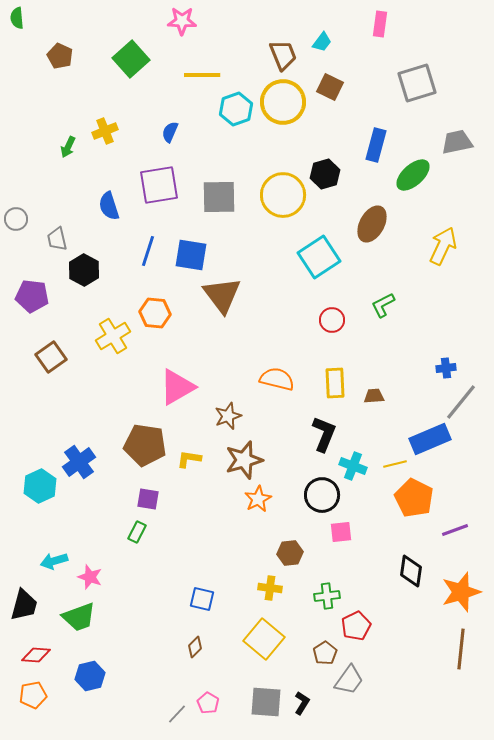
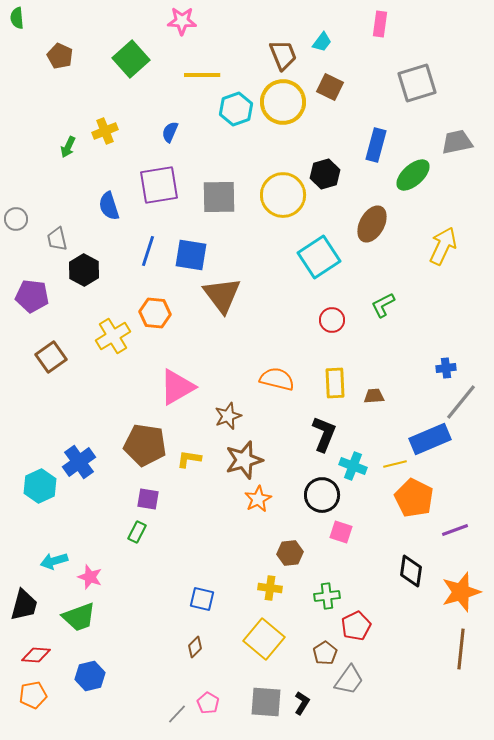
pink square at (341, 532): rotated 25 degrees clockwise
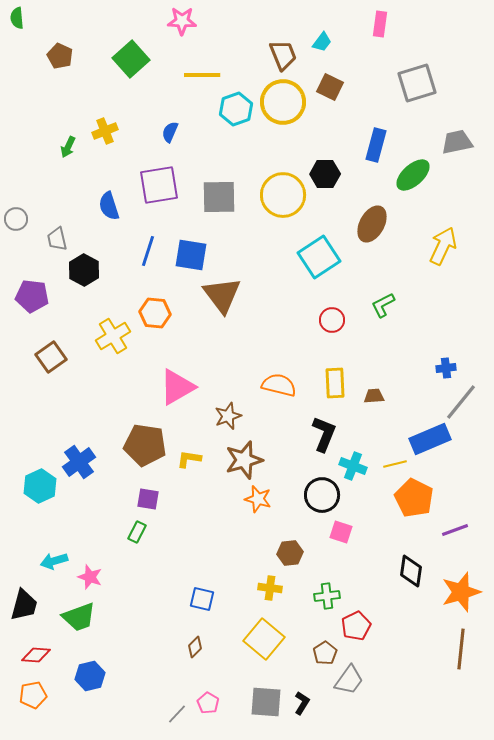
black hexagon at (325, 174): rotated 16 degrees clockwise
orange semicircle at (277, 379): moved 2 px right, 6 px down
orange star at (258, 499): rotated 28 degrees counterclockwise
